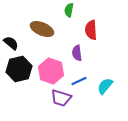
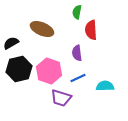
green semicircle: moved 8 px right, 2 px down
black semicircle: rotated 70 degrees counterclockwise
pink hexagon: moved 2 px left
blue line: moved 1 px left, 3 px up
cyan semicircle: rotated 48 degrees clockwise
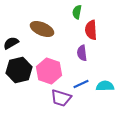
purple semicircle: moved 5 px right
black hexagon: moved 1 px down
blue line: moved 3 px right, 6 px down
